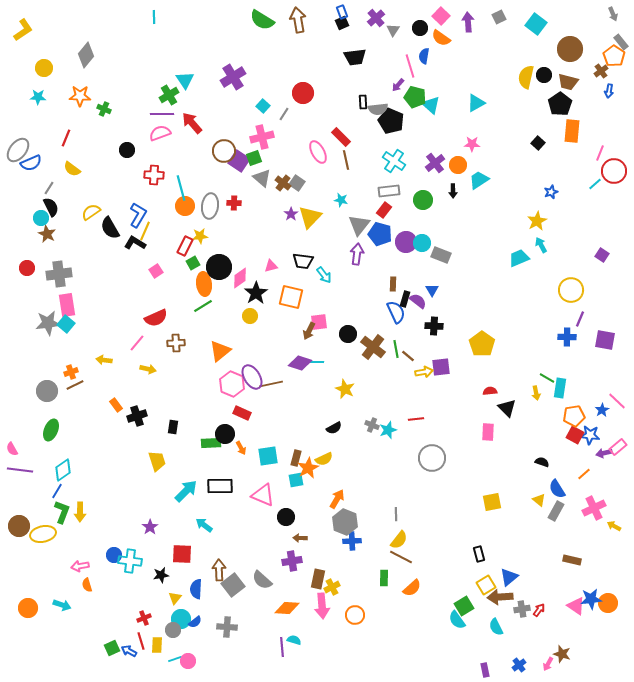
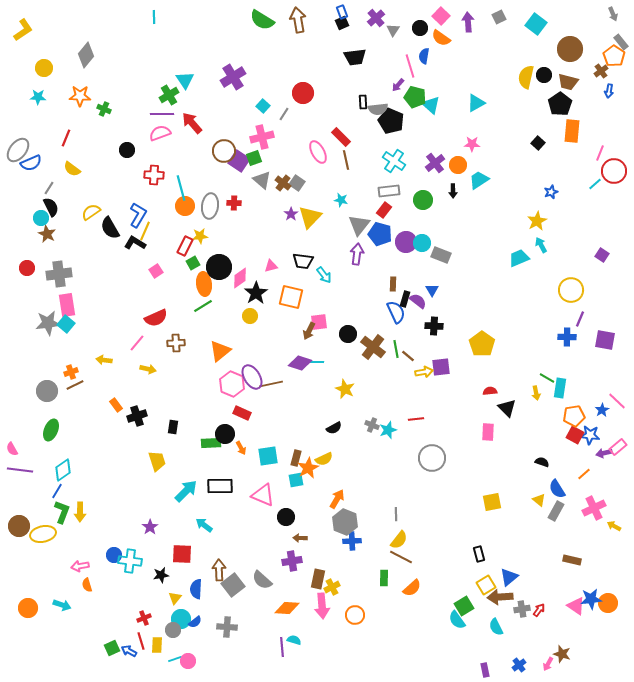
gray triangle at (262, 178): moved 2 px down
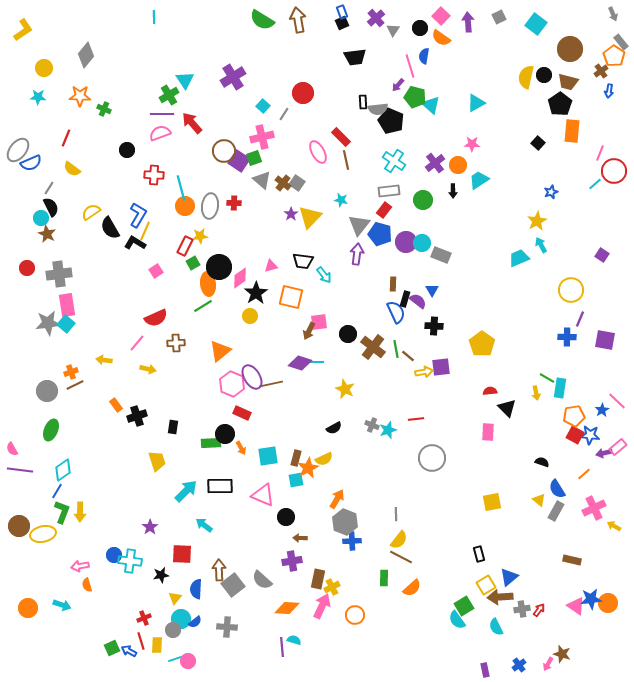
orange ellipse at (204, 284): moved 4 px right
pink arrow at (322, 606): rotated 150 degrees counterclockwise
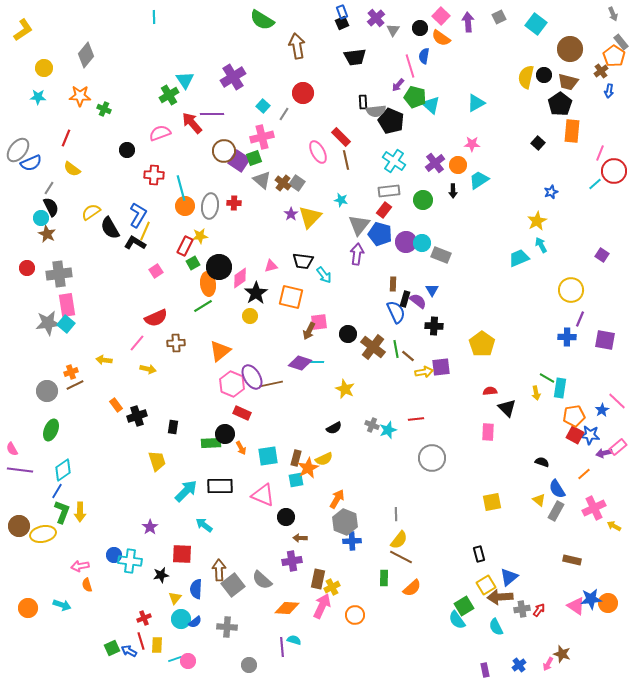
brown arrow at (298, 20): moved 1 px left, 26 px down
gray semicircle at (378, 109): moved 2 px left, 2 px down
purple line at (162, 114): moved 50 px right
gray circle at (173, 630): moved 76 px right, 35 px down
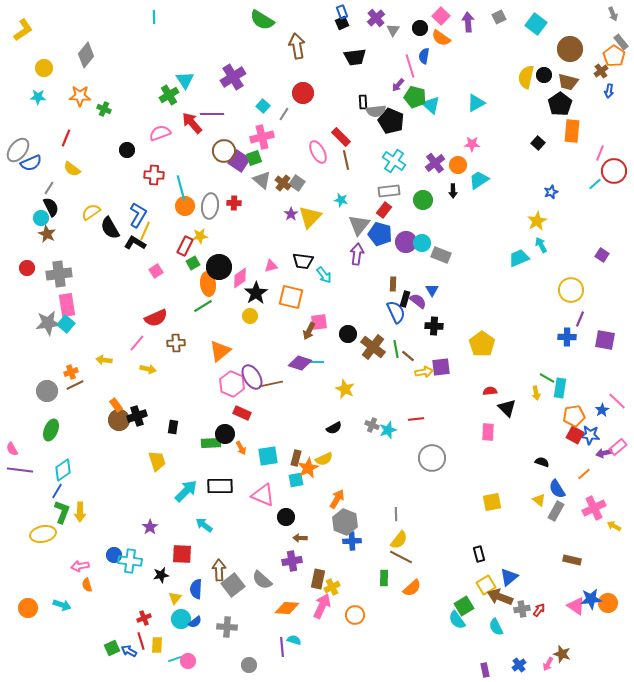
brown circle at (19, 526): moved 100 px right, 106 px up
brown arrow at (500, 597): rotated 25 degrees clockwise
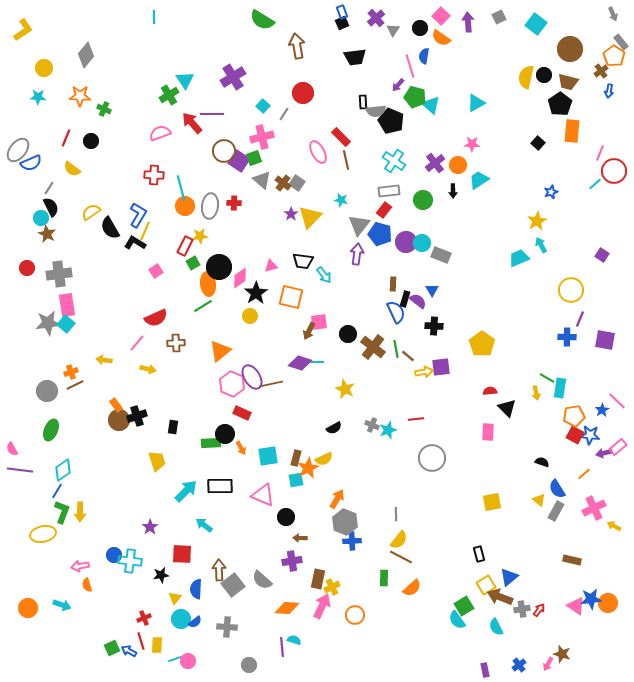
black circle at (127, 150): moved 36 px left, 9 px up
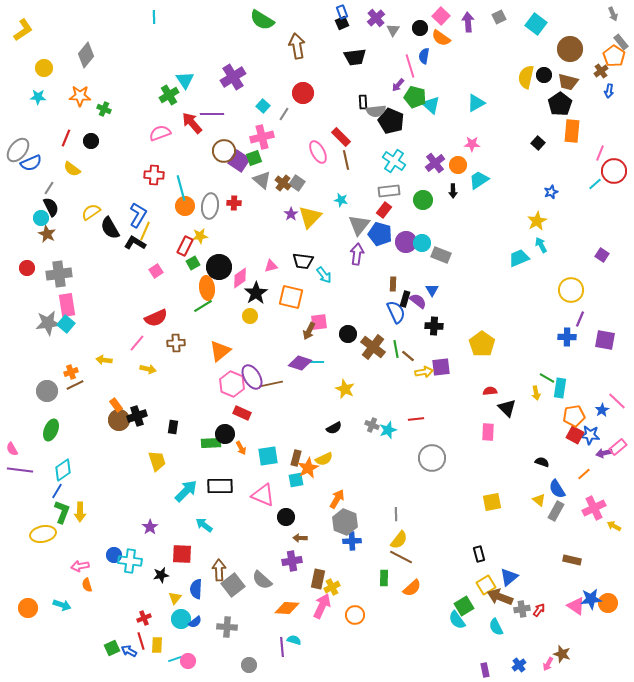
orange ellipse at (208, 284): moved 1 px left, 4 px down
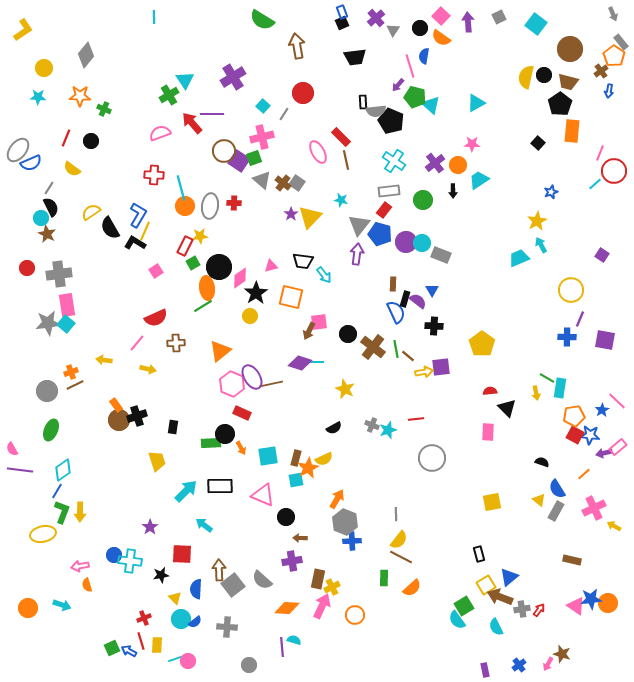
yellow triangle at (175, 598): rotated 24 degrees counterclockwise
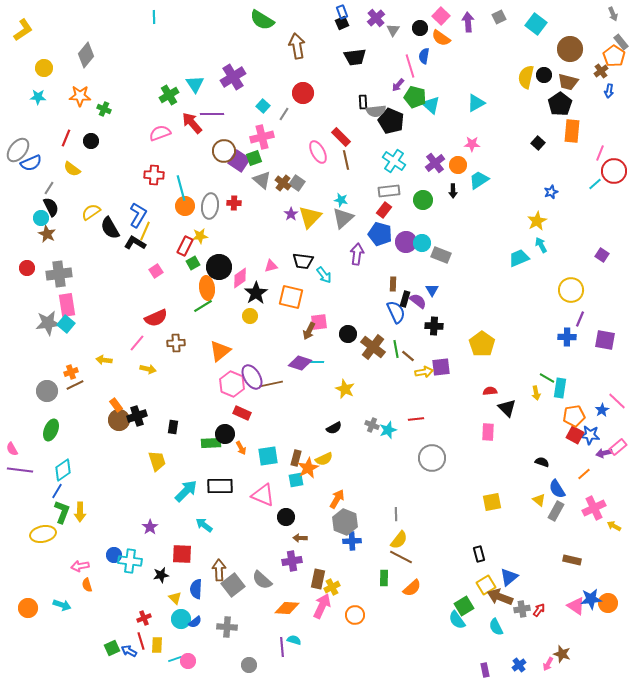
cyan triangle at (185, 80): moved 10 px right, 4 px down
gray triangle at (359, 225): moved 16 px left, 7 px up; rotated 10 degrees clockwise
